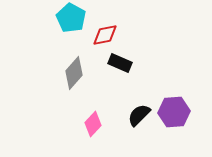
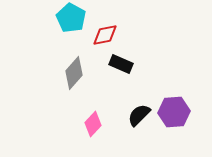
black rectangle: moved 1 px right, 1 px down
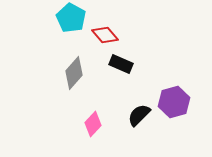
red diamond: rotated 60 degrees clockwise
purple hexagon: moved 10 px up; rotated 12 degrees counterclockwise
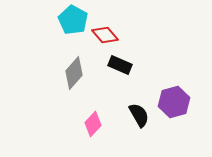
cyan pentagon: moved 2 px right, 2 px down
black rectangle: moved 1 px left, 1 px down
black semicircle: rotated 105 degrees clockwise
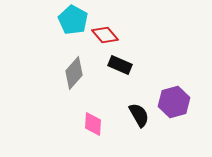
pink diamond: rotated 40 degrees counterclockwise
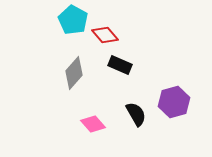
black semicircle: moved 3 px left, 1 px up
pink diamond: rotated 45 degrees counterclockwise
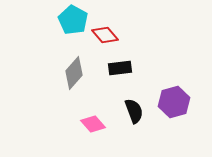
black rectangle: moved 3 px down; rotated 30 degrees counterclockwise
black semicircle: moved 2 px left, 3 px up; rotated 10 degrees clockwise
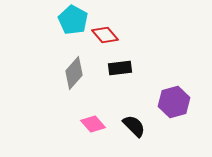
black semicircle: moved 15 px down; rotated 25 degrees counterclockwise
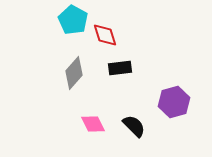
red diamond: rotated 24 degrees clockwise
pink diamond: rotated 15 degrees clockwise
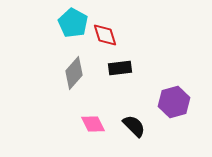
cyan pentagon: moved 3 px down
